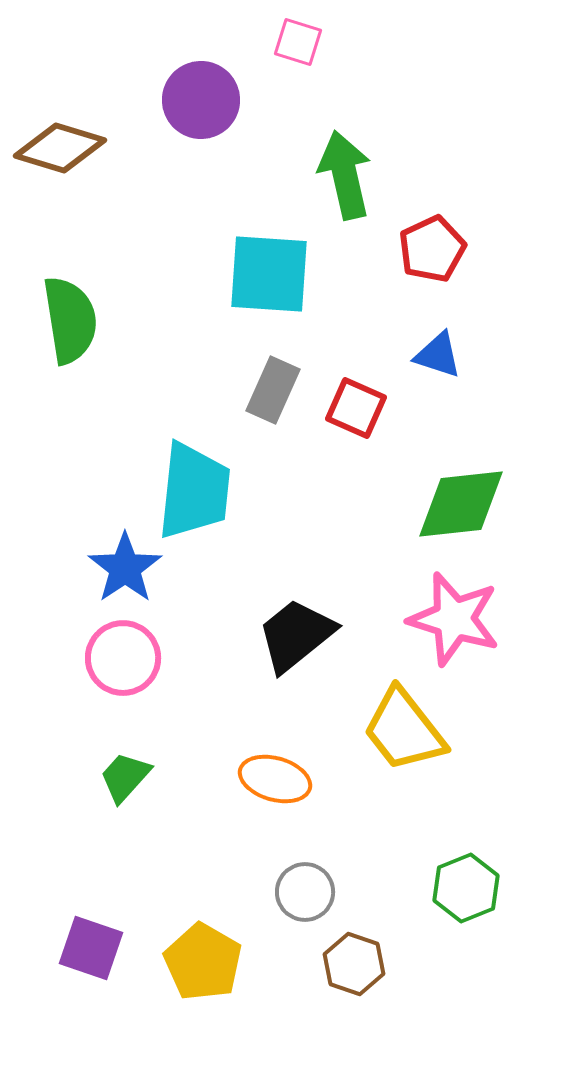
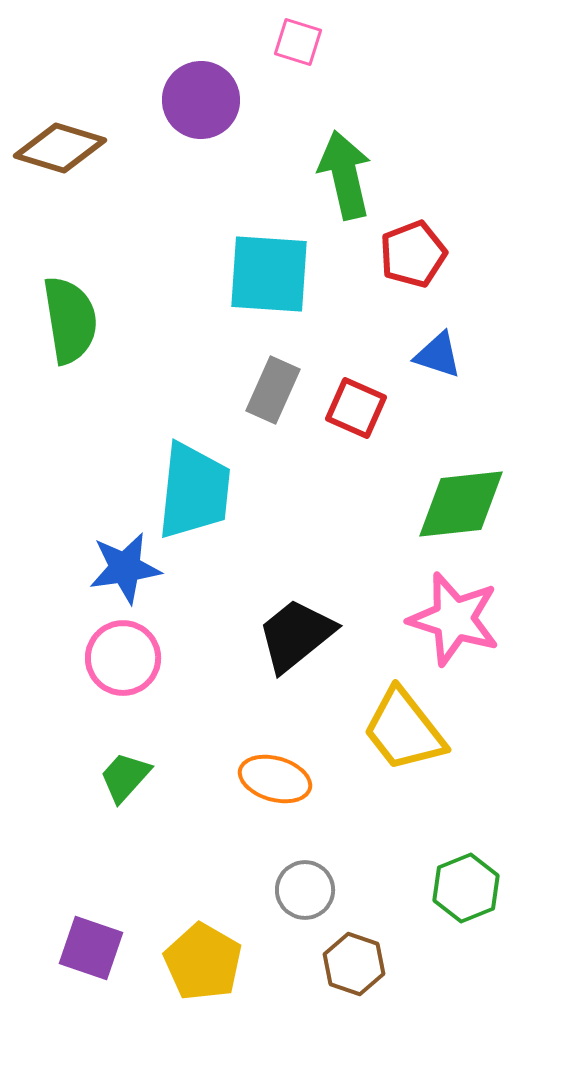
red pentagon: moved 19 px left, 5 px down; rotated 4 degrees clockwise
blue star: rotated 26 degrees clockwise
gray circle: moved 2 px up
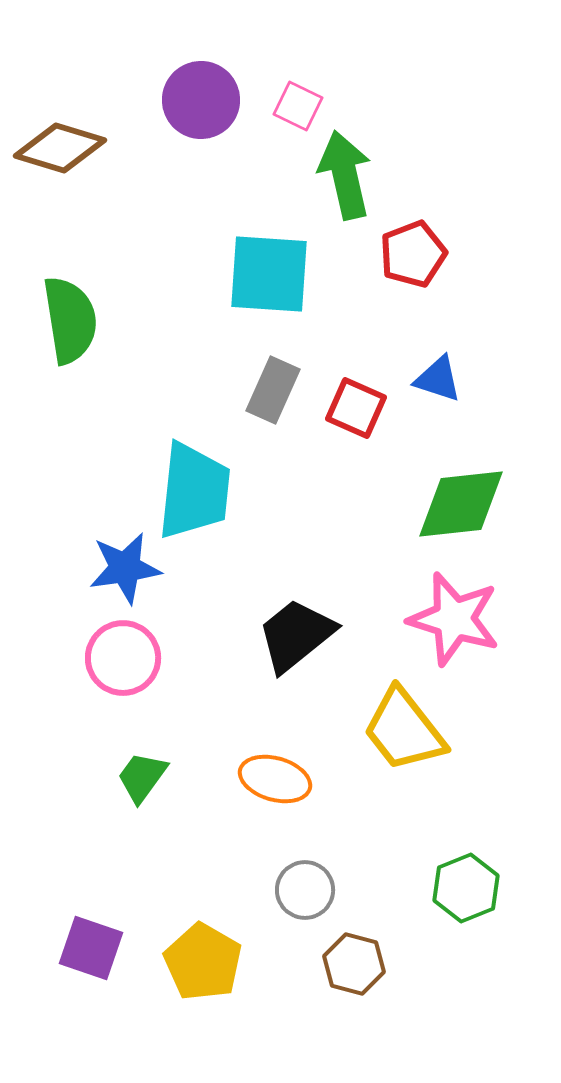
pink square: moved 64 px down; rotated 9 degrees clockwise
blue triangle: moved 24 px down
green trapezoid: moved 17 px right; rotated 6 degrees counterclockwise
brown hexagon: rotated 4 degrees counterclockwise
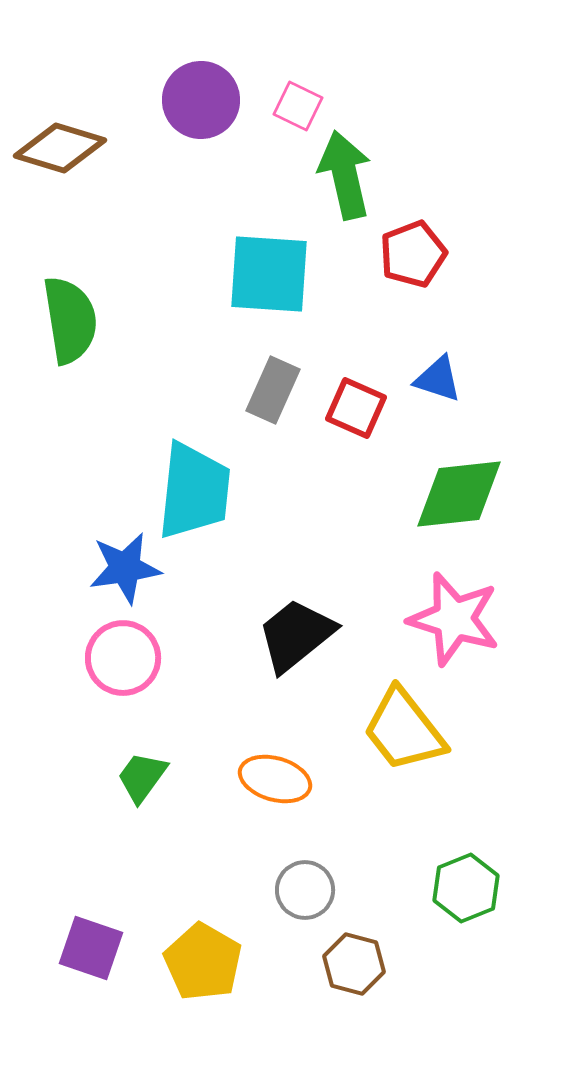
green diamond: moved 2 px left, 10 px up
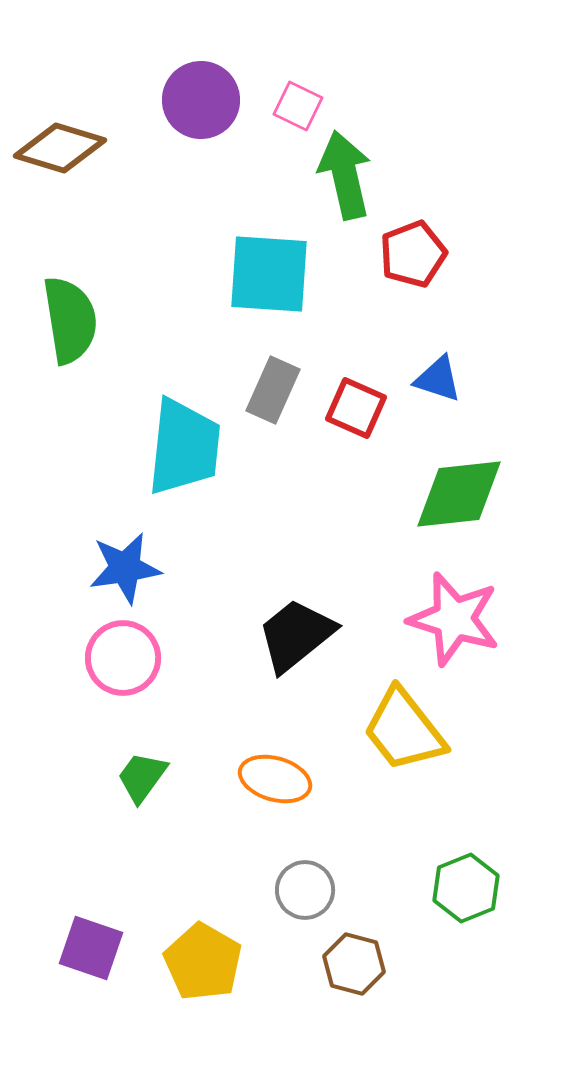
cyan trapezoid: moved 10 px left, 44 px up
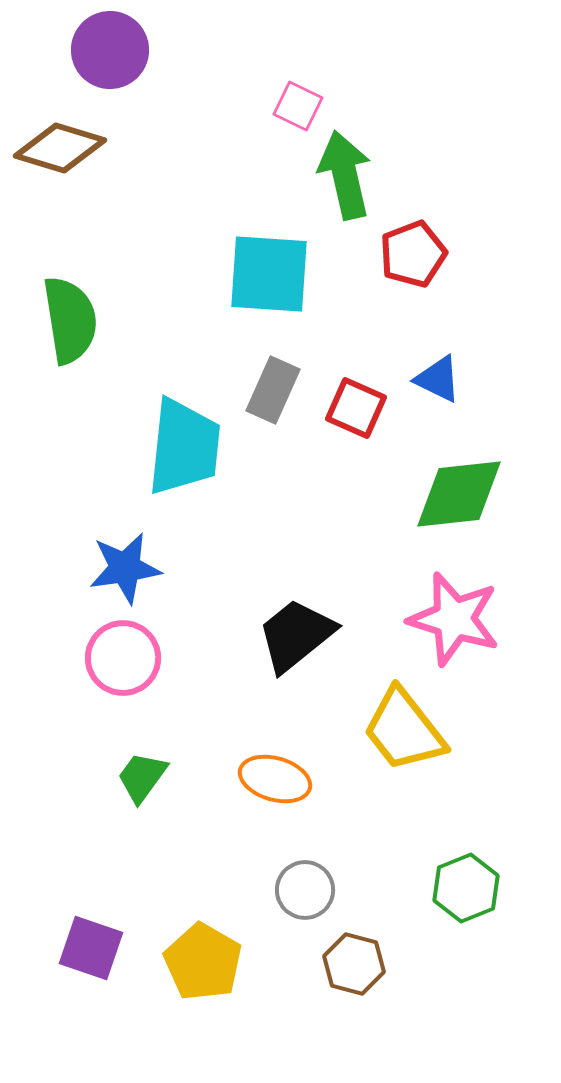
purple circle: moved 91 px left, 50 px up
blue triangle: rotated 8 degrees clockwise
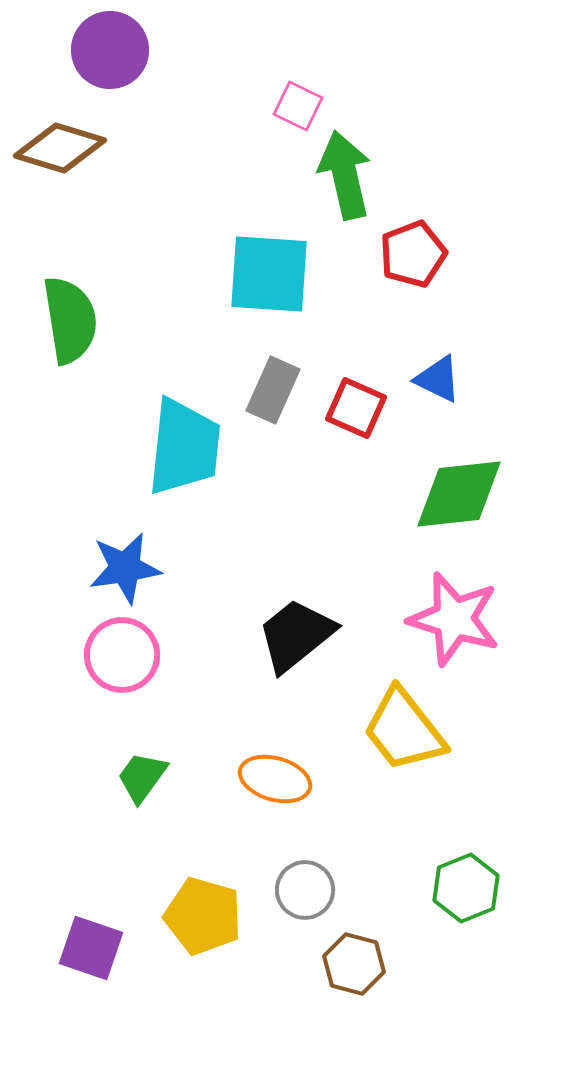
pink circle: moved 1 px left, 3 px up
yellow pentagon: moved 46 px up; rotated 14 degrees counterclockwise
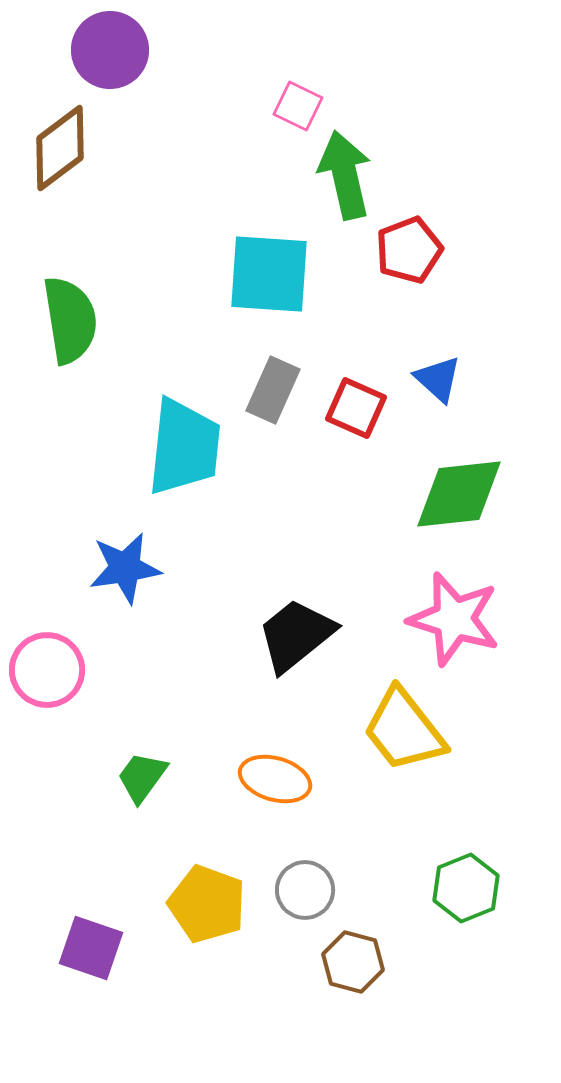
brown diamond: rotated 54 degrees counterclockwise
red pentagon: moved 4 px left, 4 px up
blue triangle: rotated 16 degrees clockwise
pink circle: moved 75 px left, 15 px down
yellow pentagon: moved 4 px right, 12 px up; rotated 4 degrees clockwise
brown hexagon: moved 1 px left, 2 px up
